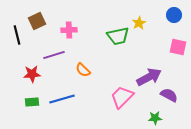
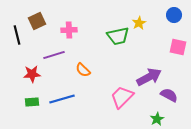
green star: moved 2 px right, 1 px down; rotated 24 degrees counterclockwise
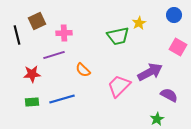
pink cross: moved 5 px left, 3 px down
pink square: rotated 18 degrees clockwise
purple arrow: moved 1 px right, 5 px up
pink trapezoid: moved 3 px left, 11 px up
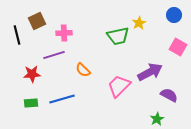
green rectangle: moved 1 px left, 1 px down
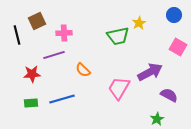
pink trapezoid: moved 2 px down; rotated 15 degrees counterclockwise
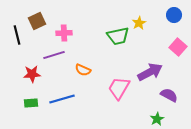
pink square: rotated 12 degrees clockwise
orange semicircle: rotated 21 degrees counterclockwise
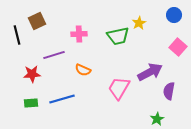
pink cross: moved 15 px right, 1 px down
purple semicircle: moved 4 px up; rotated 108 degrees counterclockwise
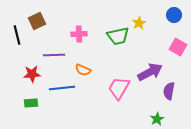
pink square: rotated 12 degrees counterclockwise
purple line: rotated 15 degrees clockwise
blue line: moved 11 px up; rotated 10 degrees clockwise
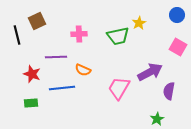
blue circle: moved 3 px right
purple line: moved 2 px right, 2 px down
red star: rotated 24 degrees clockwise
